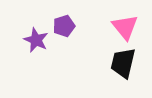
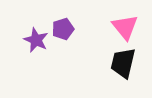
purple pentagon: moved 1 px left, 3 px down
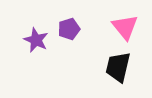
purple pentagon: moved 6 px right
black trapezoid: moved 5 px left, 4 px down
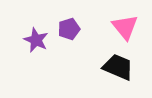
black trapezoid: rotated 100 degrees clockwise
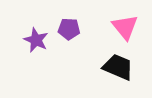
purple pentagon: rotated 20 degrees clockwise
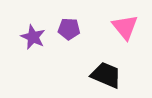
purple star: moved 3 px left, 3 px up
black trapezoid: moved 12 px left, 8 px down
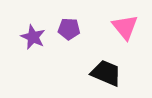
black trapezoid: moved 2 px up
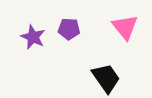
black trapezoid: moved 5 px down; rotated 32 degrees clockwise
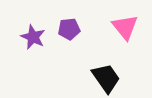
purple pentagon: rotated 10 degrees counterclockwise
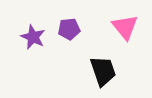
black trapezoid: moved 3 px left, 7 px up; rotated 16 degrees clockwise
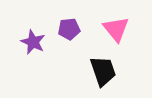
pink triangle: moved 9 px left, 2 px down
purple star: moved 5 px down
